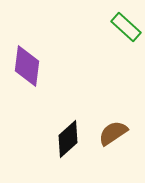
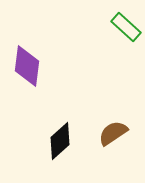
black diamond: moved 8 px left, 2 px down
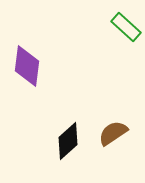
black diamond: moved 8 px right
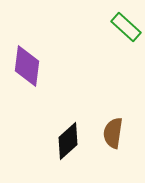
brown semicircle: rotated 48 degrees counterclockwise
